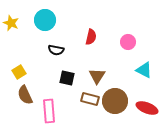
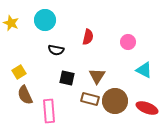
red semicircle: moved 3 px left
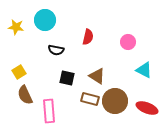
yellow star: moved 5 px right, 4 px down; rotated 14 degrees counterclockwise
brown triangle: rotated 30 degrees counterclockwise
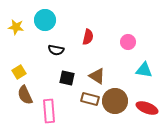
cyan triangle: rotated 18 degrees counterclockwise
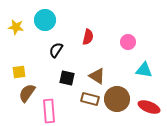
black semicircle: rotated 112 degrees clockwise
yellow square: rotated 24 degrees clockwise
brown semicircle: moved 2 px right, 2 px up; rotated 60 degrees clockwise
brown circle: moved 2 px right, 2 px up
red ellipse: moved 2 px right, 1 px up
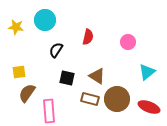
cyan triangle: moved 3 px right, 2 px down; rotated 48 degrees counterclockwise
